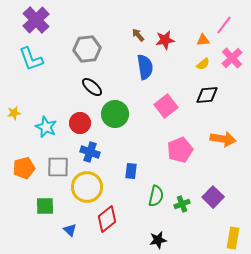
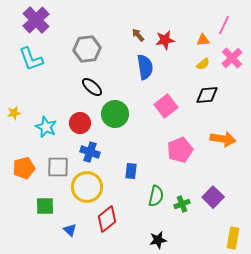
pink line: rotated 12 degrees counterclockwise
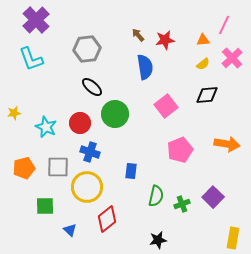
orange arrow: moved 4 px right, 5 px down
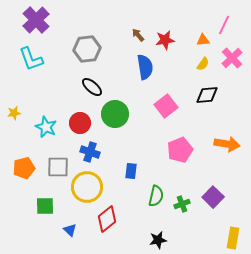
yellow semicircle: rotated 16 degrees counterclockwise
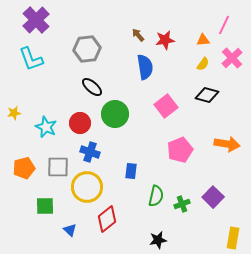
black diamond: rotated 20 degrees clockwise
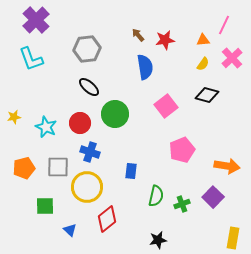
black ellipse: moved 3 px left
yellow star: moved 4 px down
orange arrow: moved 22 px down
pink pentagon: moved 2 px right
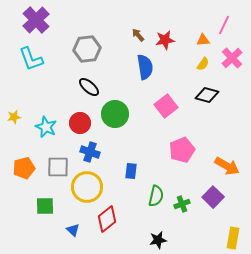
orange arrow: rotated 20 degrees clockwise
blue triangle: moved 3 px right
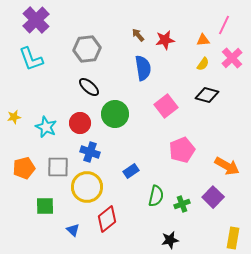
blue semicircle: moved 2 px left, 1 px down
blue rectangle: rotated 49 degrees clockwise
black star: moved 12 px right
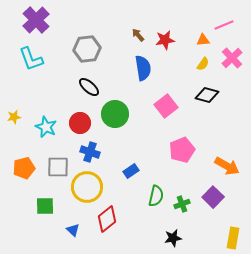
pink line: rotated 42 degrees clockwise
black star: moved 3 px right, 2 px up
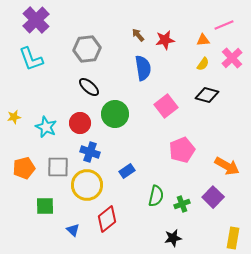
blue rectangle: moved 4 px left
yellow circle: moved 2 px up
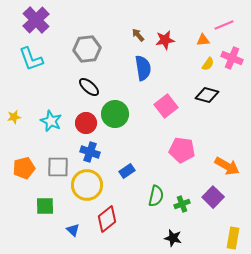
pink cross: rotated 25 degrees counterclockwise
yellow semicircle: moved 5 px right
red circle: moved 6 px right
cyan star: moved 5 px right, 6 px up
pink pentagon: rotated 30 degrees clockwise
black star: rotated 24 degrees clockwise
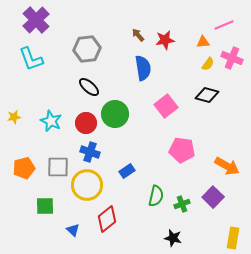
orange triangle: moved 2 px down
